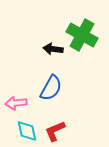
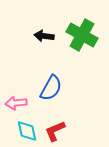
black arrow: moved 9 px left, 13 px up
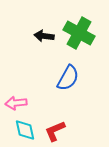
green cross: moved 3 px left, 2 px up
blue semicircle: moved 17 px right, 10 px up
cyan diamond: moved 2 px left, 1 px up
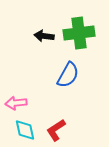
green cross: rotated 36 degrees counterclockwise
blue semicircle: moved 3 px up
red L-shape: moved 1 px right, 1 px up; rotated 10 degrees counterclockwise
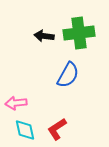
red L-shape: moved 1 px right, 1 px up
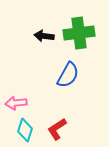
cyan diamond: rotated 30 degrees clockwise
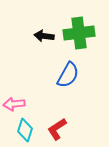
pink arrow: moved 2 px left, 1 px down
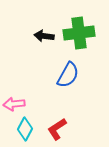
cyan diamond: moved 1 px up; rotated 10 degrees clockwise
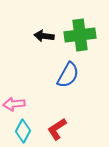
green cross: moved 1 px right, 2 px down
cyan diamond: moved 2 px left, 2 px down
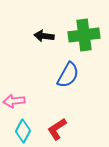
green cross: moved 4 px right
pink arrow: moved 3 px up
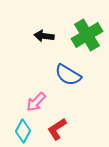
green cross: moved 3 px right; rotated 24 degrees counterclockwise
blue semicircle: rotated 92 degrees clockwise
pink arrow: moved 22 px right, 1 px down; rotated 40 degrees counterclockwise
